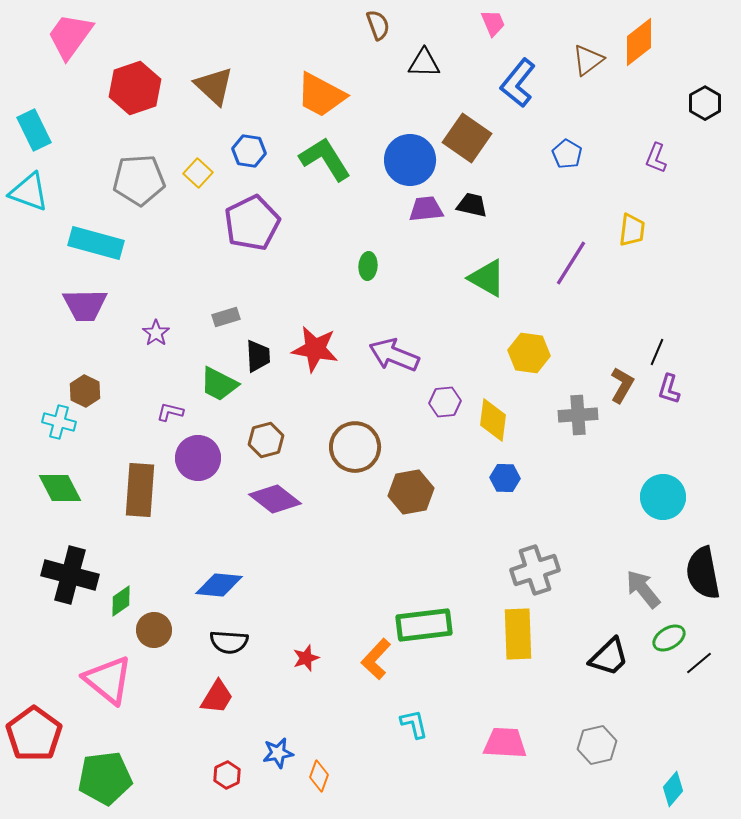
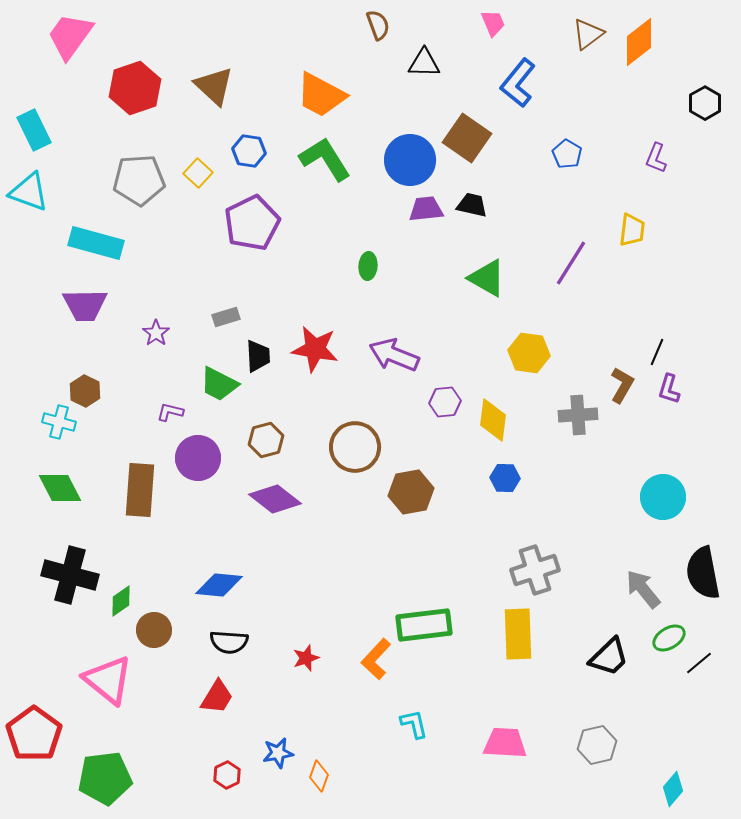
brown triangle at (588, 60): moved 26 px up
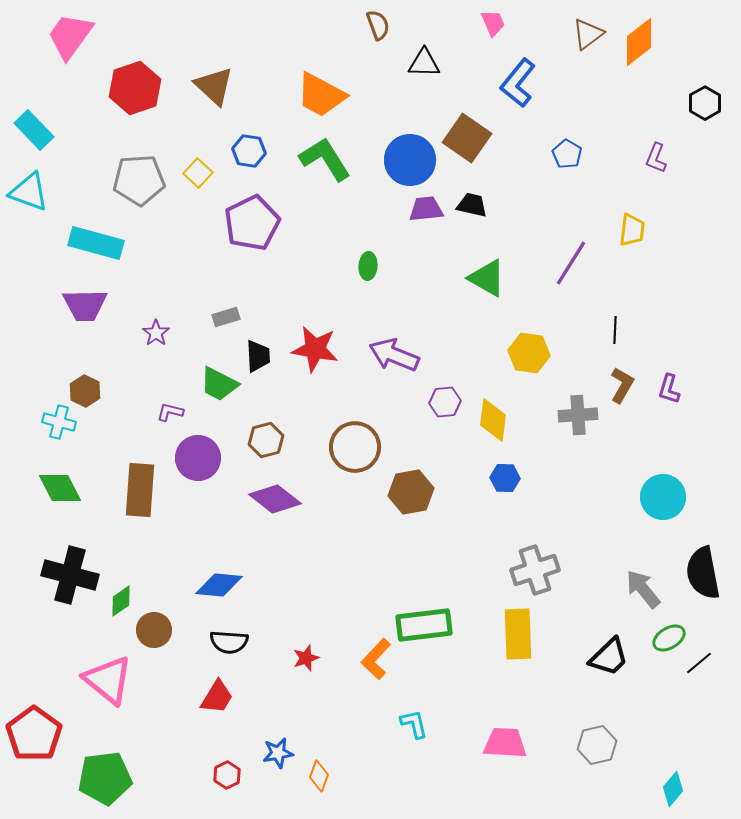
cyan rectangle at (34, 130): rotated 18 degrees counterclockwise
black line at (657, 352): moved 42 px left, 22 px up; rotated 20 degrees counterclockwise
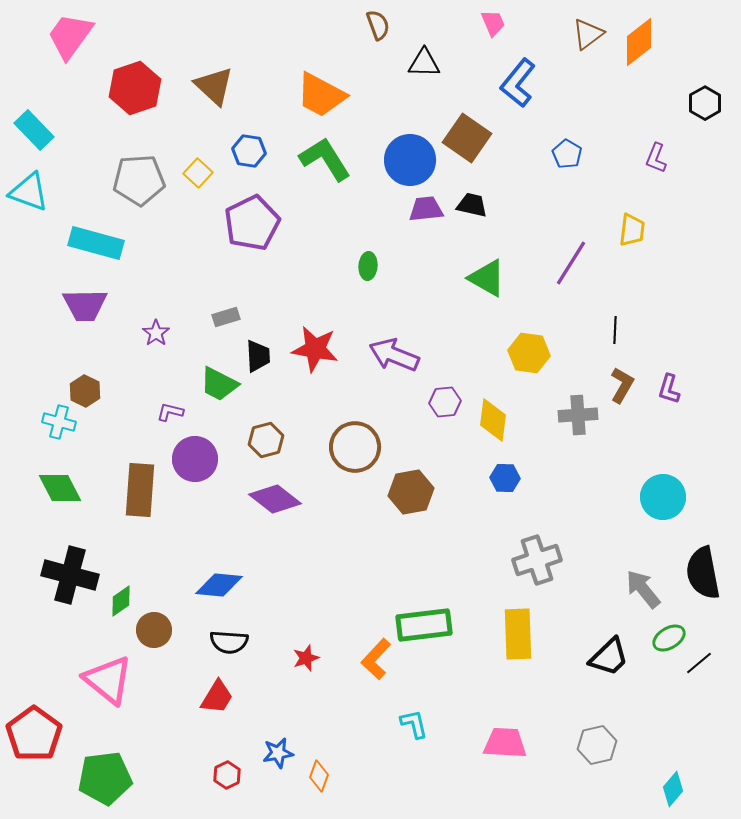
purple circle at (198, 458): moved 3 px left, 1 px down
gray cross at (535, 570): moved 2 px right, 10 px up
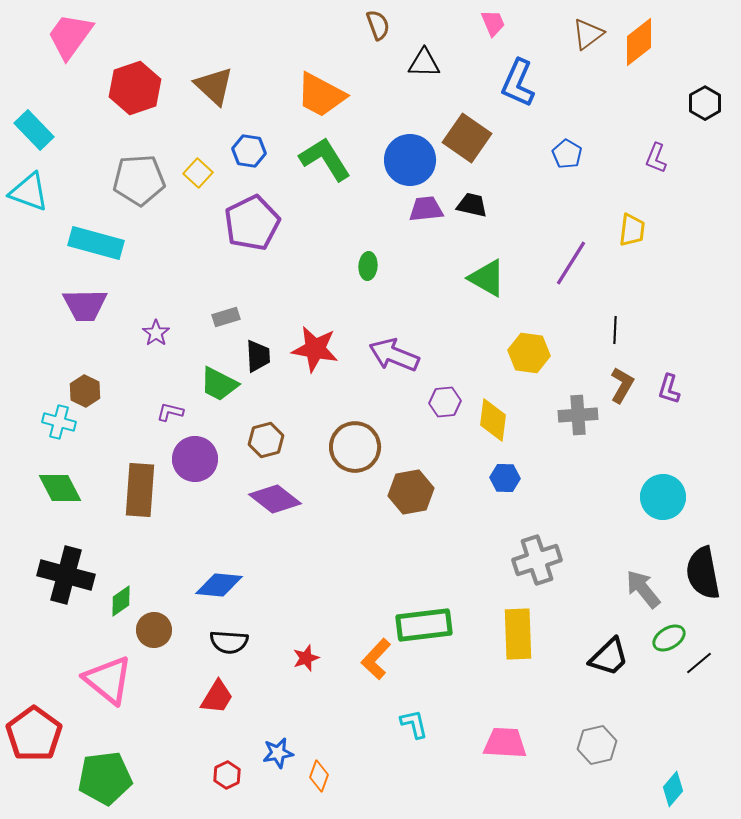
blue L-shape at (518, 83): rotated 15 degrees counterclockwise
black cross at (70, 575): moved 4 px left
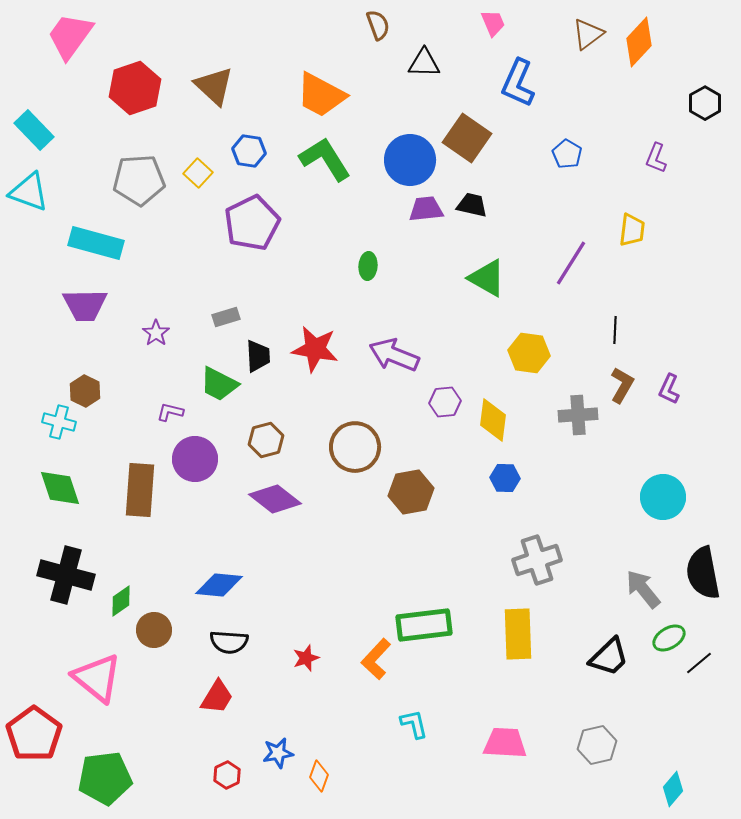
orange diamond at (639, 42): rotated 9 degrees counterclockwise
purple L-shape at (669, 389): rotated 8 degrees clockwise
green diamond at (60, 488): rotated 9 degrees clockwise
pink triangle at (108, 680): moved 11 px left, 2 px up
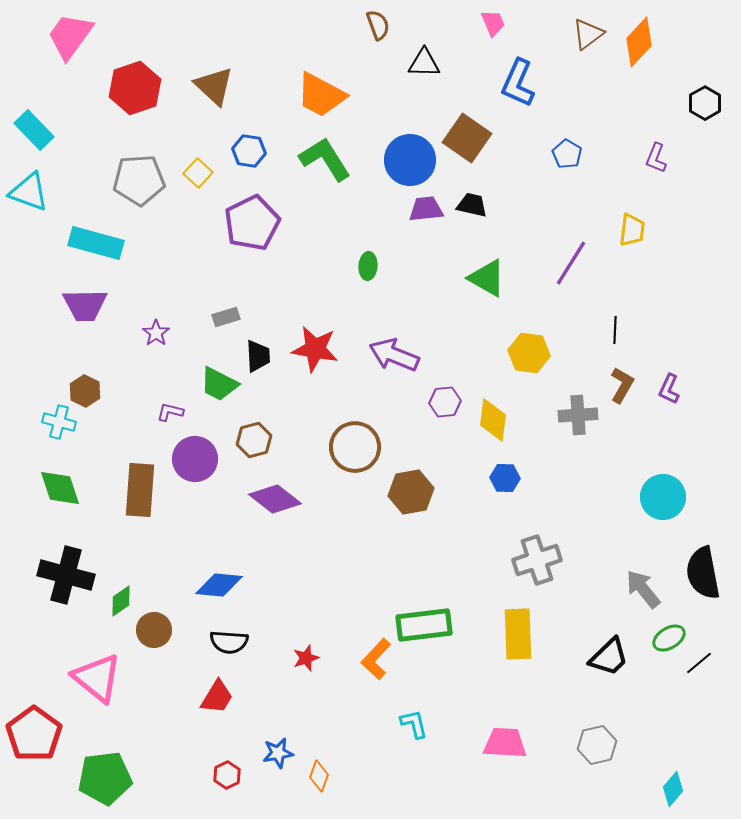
brown hexagon at (266, 440): moved 12 px left
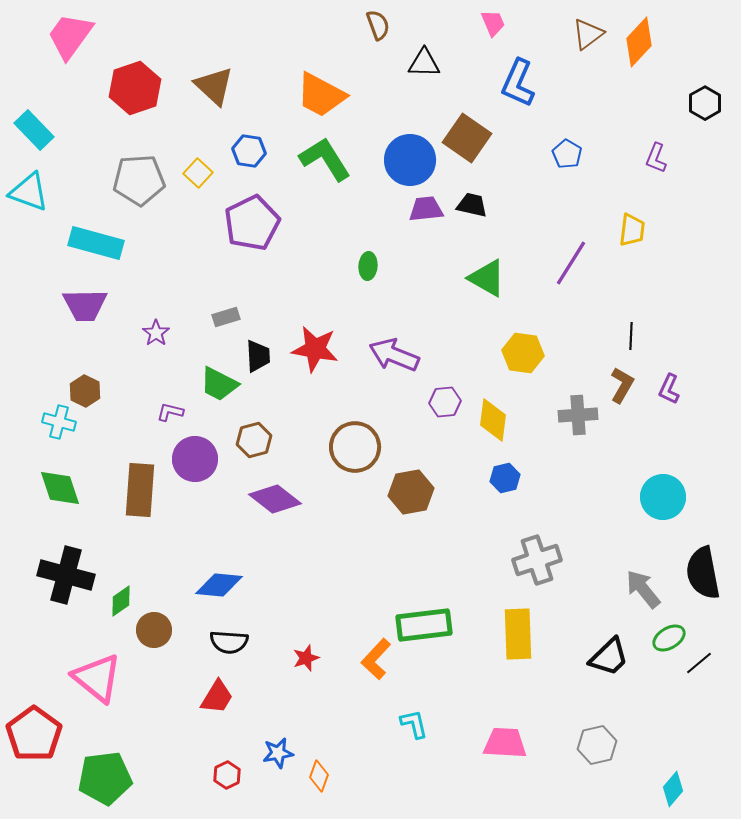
black line at (615, 330): moved 16 px right, 6 px down
yellow hexagon at (529, 353): moved 6 px left
blue hexagon at (505, 478): rotated 16 degrees counterclockwise
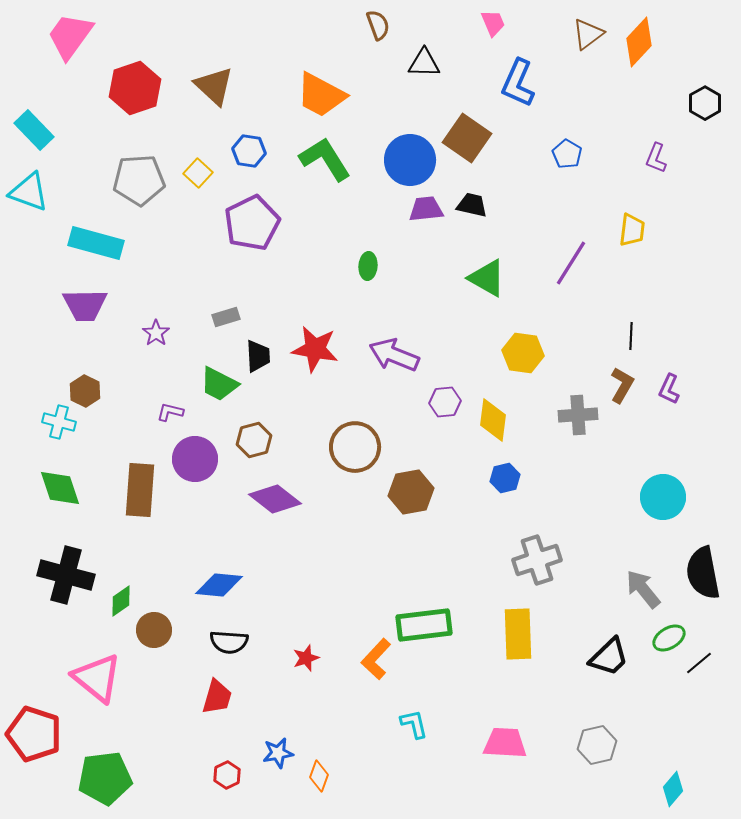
red trapezoid at (217, 697): rotated 15 degrees counterclockwise
red pentagon at (34, 734): rotated 18 degrees counterclockwise
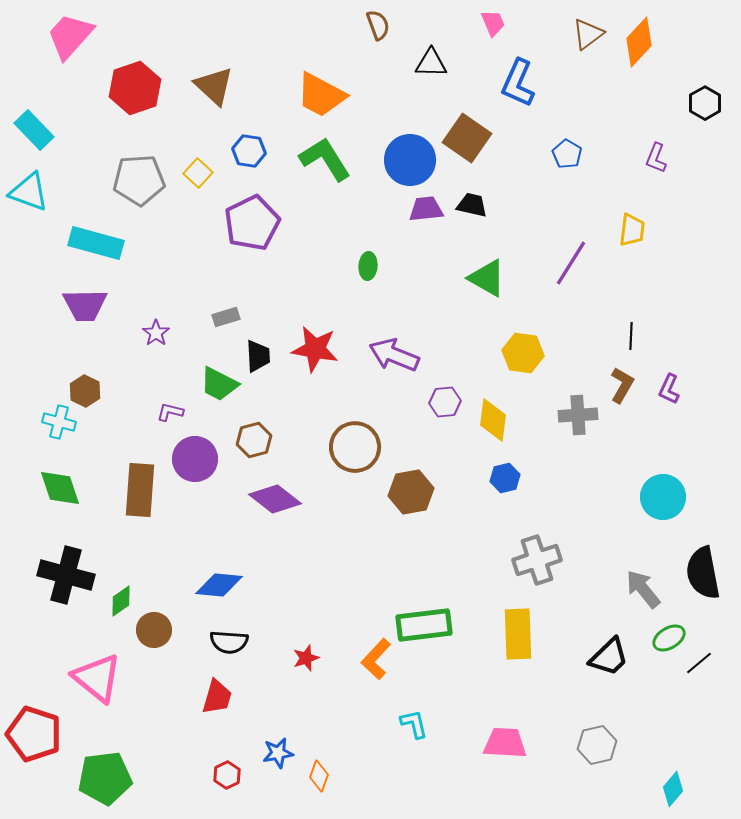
pink trapezoid at (70, 36): rotated 6 degrees clockwise
black triangle at (424, 63): moved 7 px right
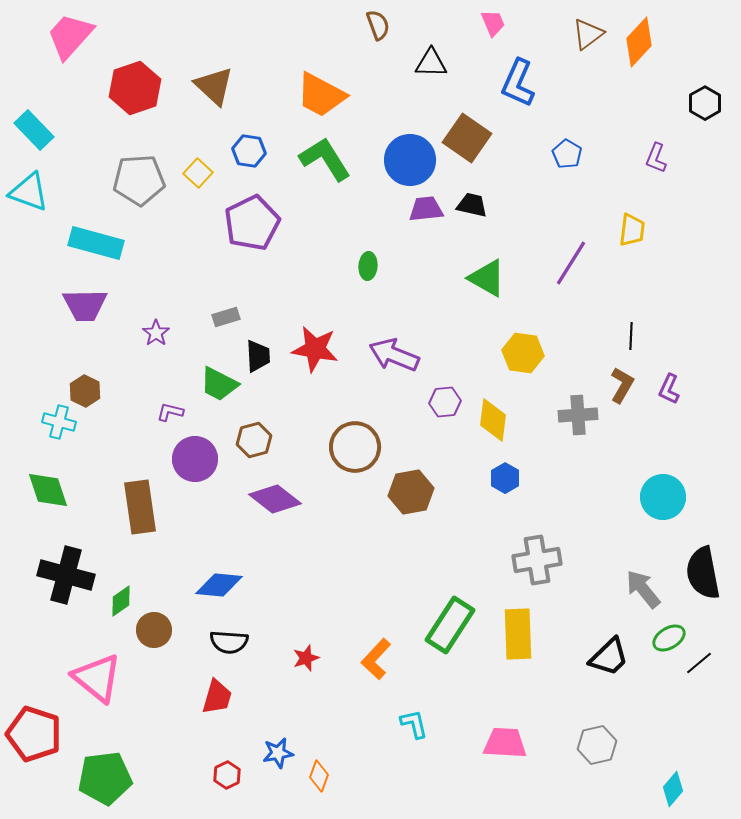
blue hexagon at (505, 478): rotated 16 degrees counterclockwise
green diamond at (60, 488): moved 12 px left, 2 px down
brown rectangle at (140, 490): moved 17 px down; rotated 12 degrees counterclockwise
gray cross at (537, 560): rotated 9 degrees clockwise
green rectangle at (424, 625): moved 26 px right; rotated 50 degrees counterclockwise
